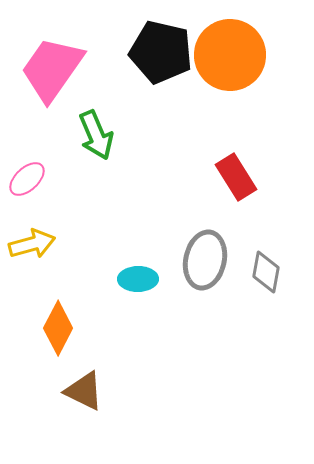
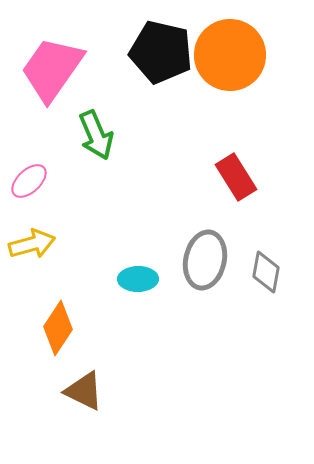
pink ellipse: moved 2 px right, 2 px down
orange diamond: rotated 6 degrees clockwise
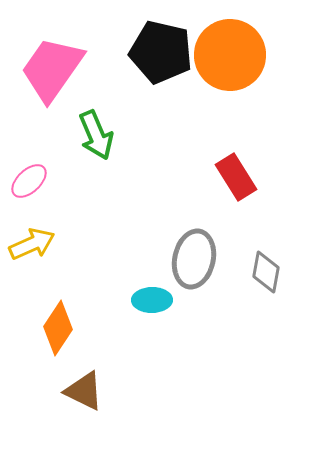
yellow arrow: rotated 9 degrees counterclockwise
gray ellipse: moved 11 px left, 1 px up
cyan ellipse: moved 14 px right, 21 px down
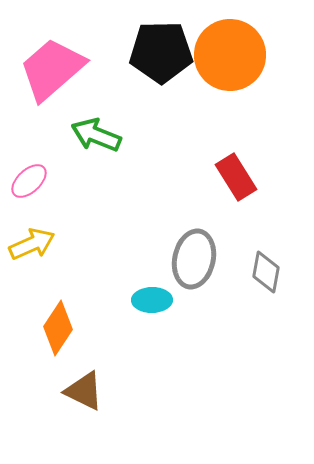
black pentagon: rotated 14 degrees counterclockwise
pink trapezoid: rotated 14 degrees clockwise
green arrow: rotated 135 degrees clockwise
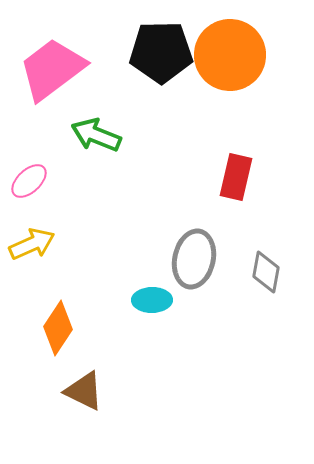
pink trapezoid: rotated 4 degrees clockwise
red rectangle: rotated 45 degrees clockwise
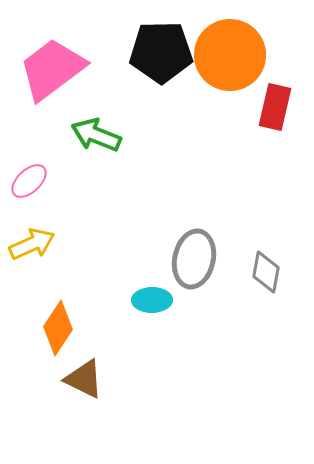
red rectangle: moved 39 px right, 70 px up
brown triangle: moved 12 px up
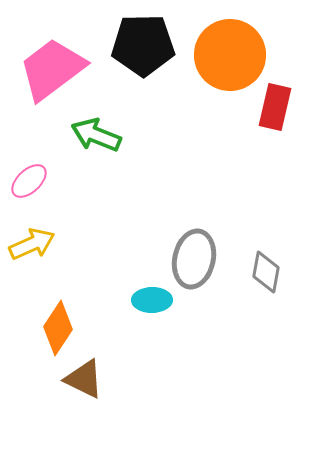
black pentagon: moved 18 px left, 7 px up
